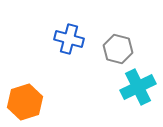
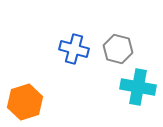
blue cross: moved 5 px right, 10 px down
cyan cross: rotated 36 degrees clockwise
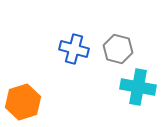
orange hexagon: moved 2 px left
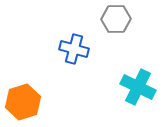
gray hexagon: moved 2 px left, 30 px up; rotated 16 degrees counterclockwise
cyan cross: rotated 16 degrees clockwise
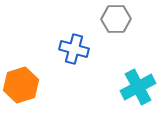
cyan cross: rotated 36 degrees clockwise
orange hexagon: moved 2 px left, 17 px up
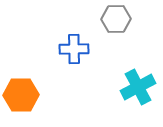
blue cross: rotated 16 degrees counterclockwise
orange hexagon: moved 10 px down; rotated 16 degrees clockwise
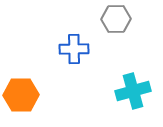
cyan cross: moved 5 px left, 4 px down; rotated 12 degrees clockwise
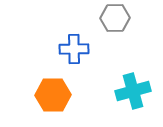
gray hexagon: moved 1 px left, 1 px up
orange hexagon: moved 32 px right
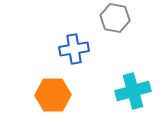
gray hexagon: rotated 12 degrees clockwise
blue cross: rotated 8 degrees counterclockwise
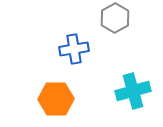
gray hexagon: rotated 20 degrees clockwise
orange hexagon: moved 3 px right, 4 px down
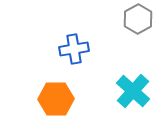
gray hexagon: moved 23 px right, 1 px down
cyan cross: rotated 32 degrees counterclockwise
